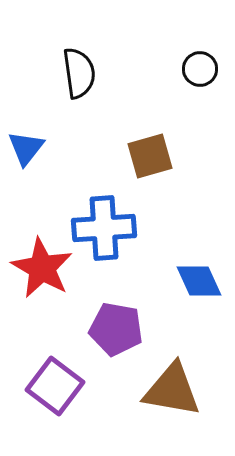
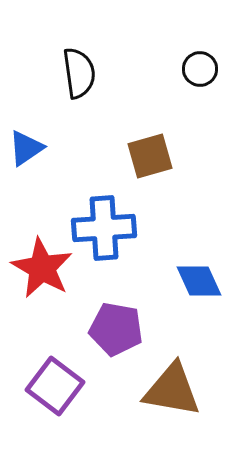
blue triangle: rotated 18 degrees clockwise
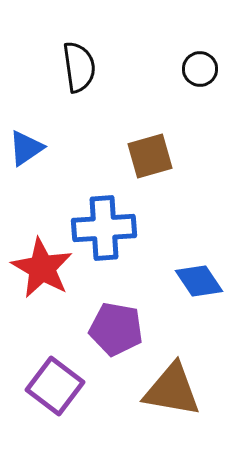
black semicircle: moved 6 px up
blue diamond: rotated 9 degrees counterclockwise
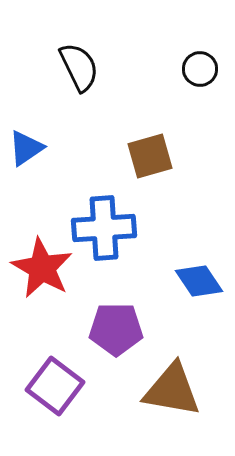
black semicircle: rotated 18 degrees counterclockwise
purple pentagon: rotated 10 degrees counterclockwise
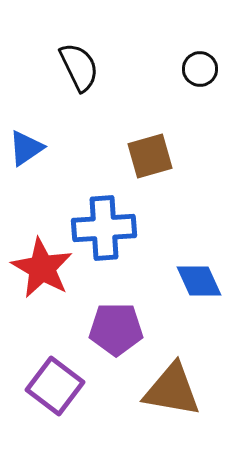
blue diamond: rotated 9 degrees clockwise
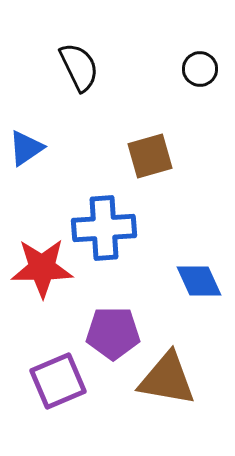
red star: rotated 30 degrees counterclockwise
purple pentagon: moved 3 px left, 4 px down
purple square: moved 3 px right, 5 px up; rotated 30 degrees clockwise
brown triangle: moved 5 px left, 11 px up
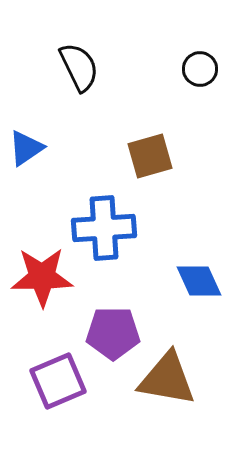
red star: moved 9 px down
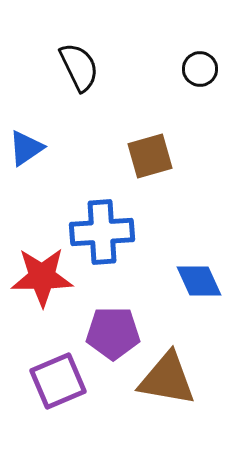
blue cross: moved 2 px left, 4 px down
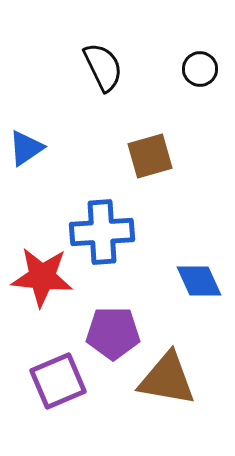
black semicircle: moved 24 px right
red star: rotated 6 degrees clockwise
